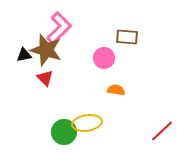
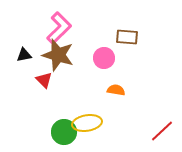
brown star: moved 12 px right, 5 px down
red triangle: moved 1 px left, 2 px down
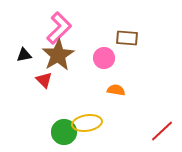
brown rectangle: moved 1 px down
brown star: rotated 24 degrees clockwise
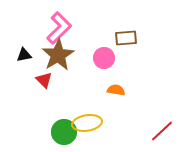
brown rectangle: moved 1 px left; rotated 10 degrees counterclockwise
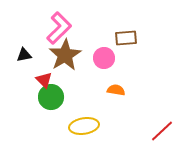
brown star: moved 7 px right
yellow ellipse: moved 3 px left, 3 px down
green circle: moved 13 px left, 35 px up
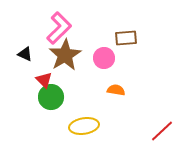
black triangle: moved 1 px right, 1 px up; rotated 35 degrees clockwise
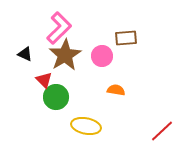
pink circle: moved 2 px left, 2 px up
green circle: moved 5 px right
yellow ellipse: moved 2 px right; rotated 20 degrees clockwise
